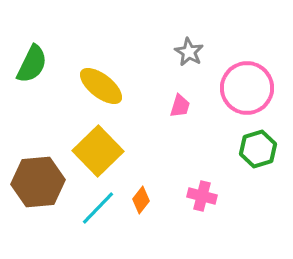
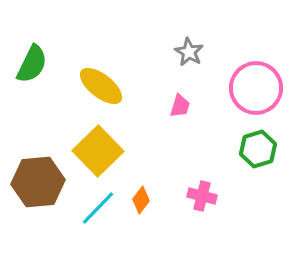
pink circle: moved 9 px right
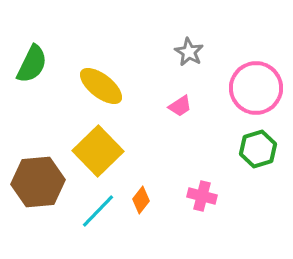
pink trapezoid: rotated 40 degrees clockwise
cyan line: moved 3 px down
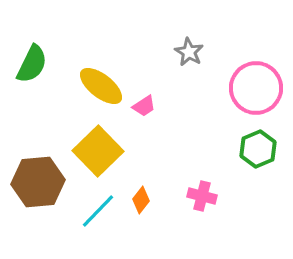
pink trapezoid: moved 36 px left
green hexagon: rotated 6 degrees counterclockwise
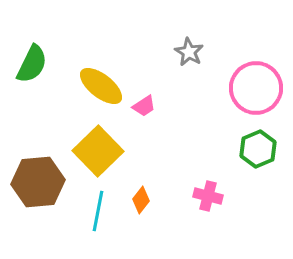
pink cross: moved 6 px right
cyan line: rotated 33 degrees counterclockwise
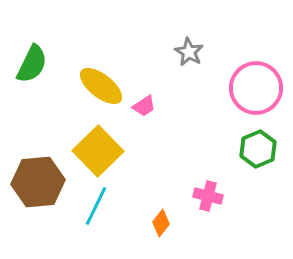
orange diamond: moved 20 px right, 23 px down
cyan line: moved 2 px left, 5 px up; rotated 15 degrees clockwise
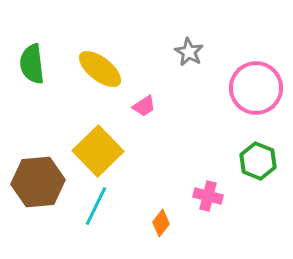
green semicircle: rotated 147 degrees clockwise
yellow ellipse: moved 1 px left, 17 px up
green hexagon: moved 12 px down; rotated 15 degrees counterclockwise
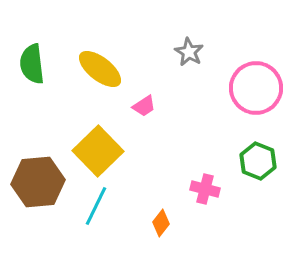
pink cross: moved 3 px left, 7 px up
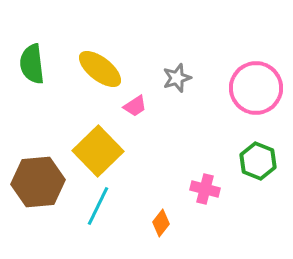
gray star: moved 12 px left, 26 px down; rotated 24 degrees clockwise
pink trapezoid: moved 9 px left
cyan line: moved 2 px right
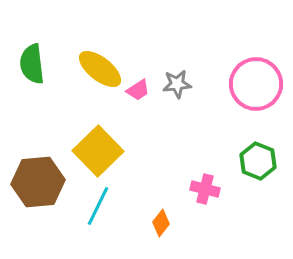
gray star: moved 6 px down; rotated 12 degrees clockwise
pink circle: moved 4 px up
pink trapezoid: moved 3 px right, 16 px up
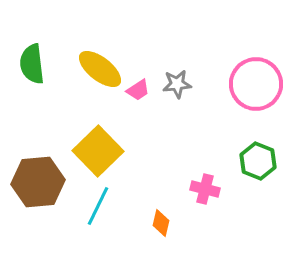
orange diamond: rotated 24 degrees counterclockwise
